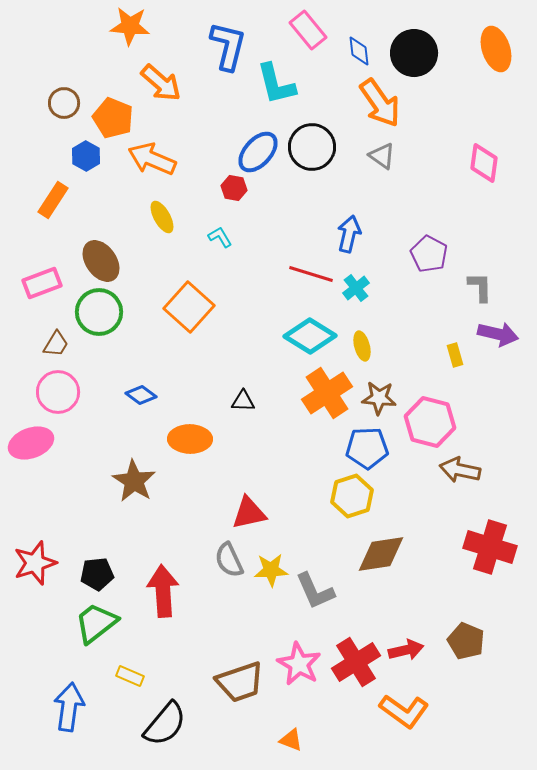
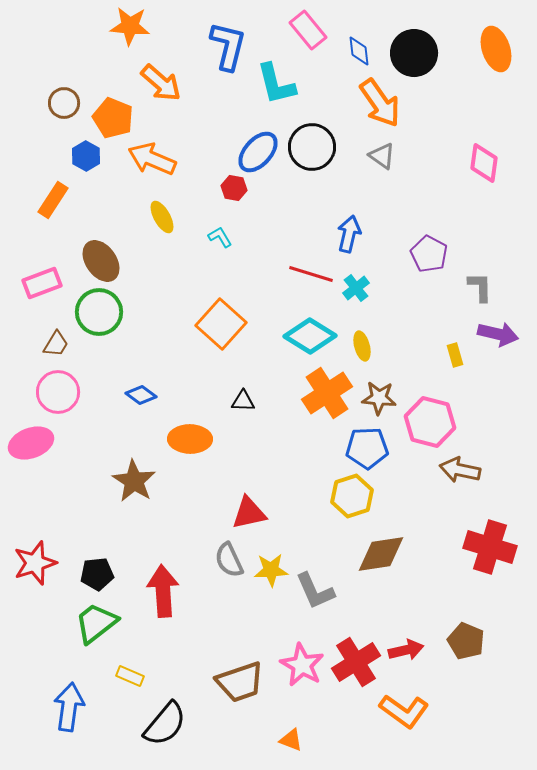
orange square at (189, 307): moved 32 px right, 17 px down
pink star at (299, 664): moved 3 px right, 1 px down
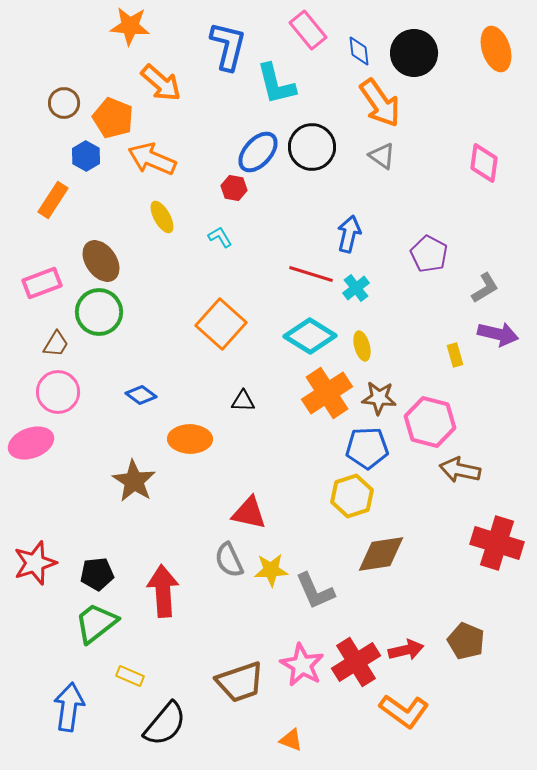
gray L-shape at (480, 287): moved 5 px right, 1 px down; rotated 60 degrees clockwise
red triangle at (249, 513): rotated 24 degrees clockwise
red cross at (490, 547): moved 7 px right, 4 px up
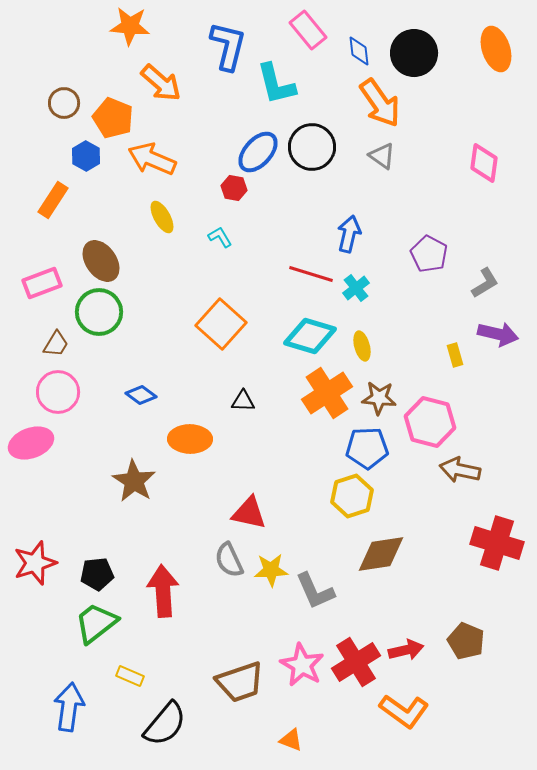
gray L-shape at (485, 288): moved 5 px up
cyan diamond at (310, 336): rotated 15 degrees counterclockwise
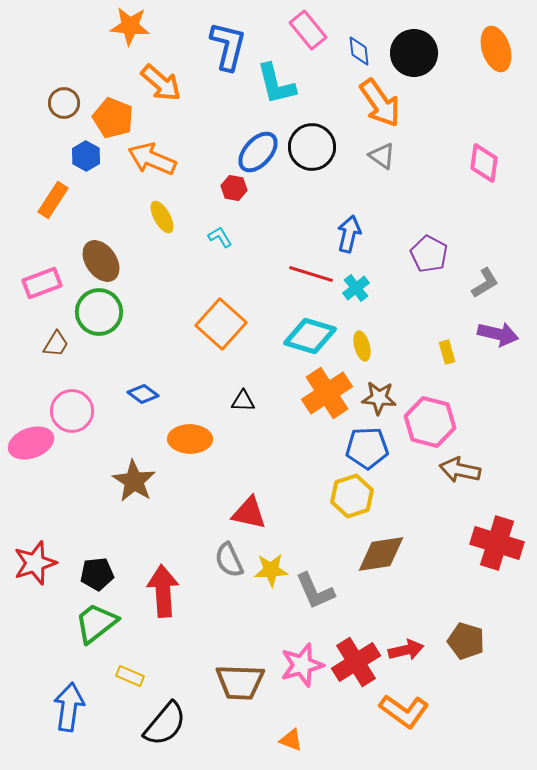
yellow rectangle at (455, 355): moved 8 px left, 3 px up
pink circle at (58, 392): moved 14 px right, 19 px down
blue diamond at (141, 395): moved 2 px right, 1 px up
brown pentagon at (466, 641): rotated 6 degrees counterclockwise
pink star at (302, 665): rotated 27 degrees clockwise
brown trapezoid at (240, 682): rotated 21 degrees clockwise
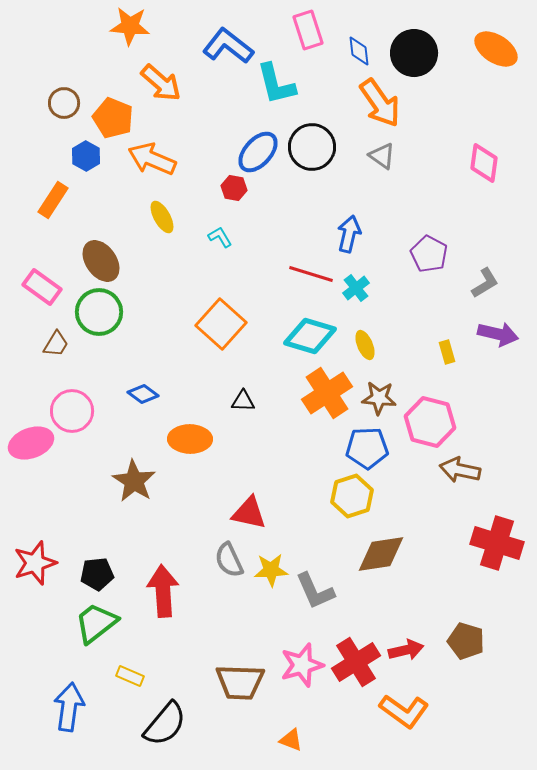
pink rectangle at (308, 30): rotated 21 degrees clockwise
blue L-shape at (228, 46): rotated 66 degrees counterclockwise
orange ellipse at (496, 49): rotated 39 degrees counterclockwise
pink rectangle at (42, 283): moved 4 px down; rotated 57 degrees clockwise
yellow ellipse at (362, 346): moved 3 px right, 1 px up; rotated 8 degrees counterclockwise
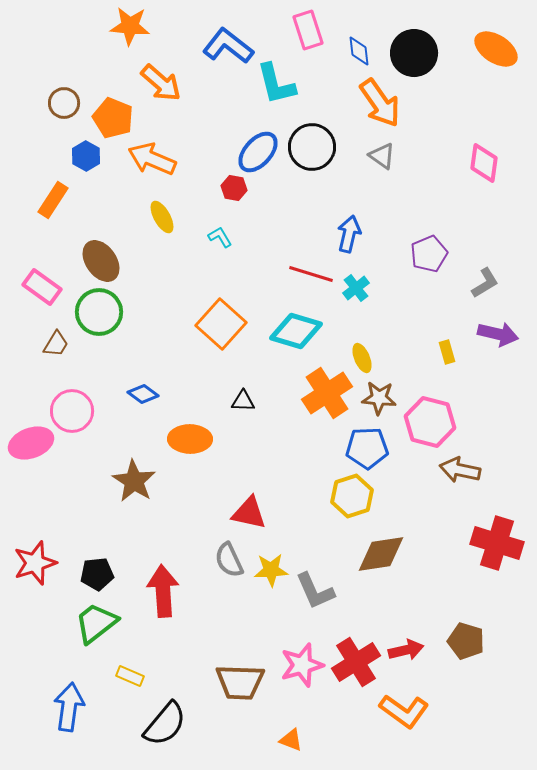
purple pentagon at (429, 254): rotated 21 degrees clockwise
cyan diamond at (310, 336): moved 14 px left, 5 px up
yellow ellipse at (365, 345): moved 3 px left, 13 px down
